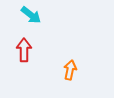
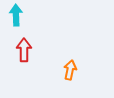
cyan arrow: moved 15 px left; rotated 130 degrees counterclockwise
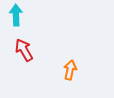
red arrow: rotated 30 degrees counterclockwise
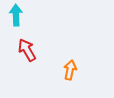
red arrow: moved 3 px right
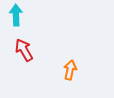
red arrow: moved 3 px left
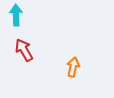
orange arrow: moved 3 px right, 3 px up
